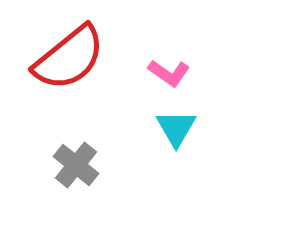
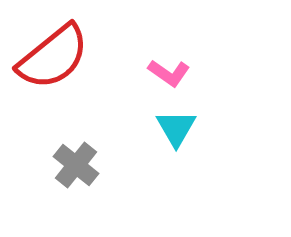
red semicircle: moved 16 px left, 1 px up
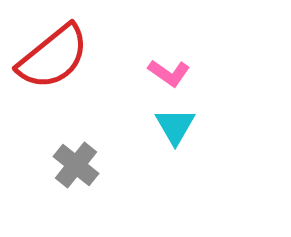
cyan triangle: moved 1 px left, 2 px up
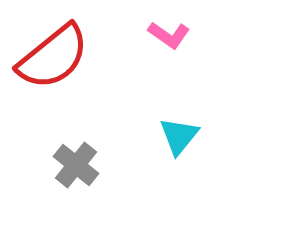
pink L-shape: moved 38 px up
cyan triangle: moved 4 px right, 10 px down; rotated 9 degrees clockwise
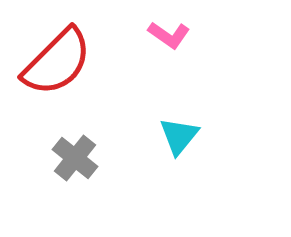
red semicircle: moved 4 px right, 5 px down; rotated 6 degrees counterclockwise
gray cross: moved 1 px left, 7 px up
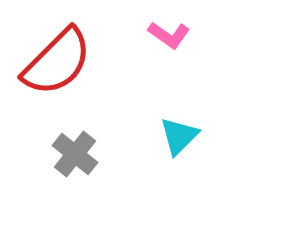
cyan triangle: rotated 6 degrees clockwise
gray cross: moved 4 px up
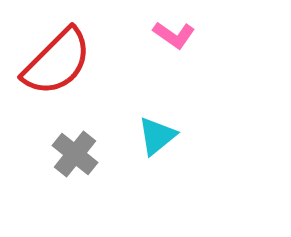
pink L-shape: moved 5 px right
cyan triangle: moved 22 px left; rotated 6 degrees clockwise
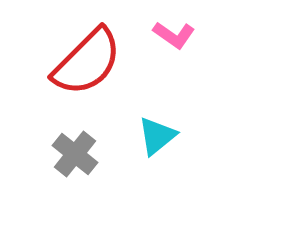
red semicircle: moved 30 px right
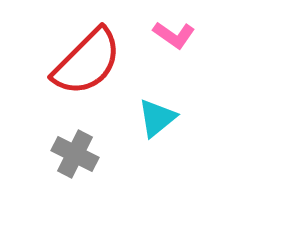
cyan triangle: moved 18 px up
gray cross: rotated 12 degrees counterclockwise
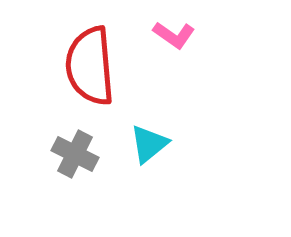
red semicircle: moved 3 px right, 4 px down; rotated 130 degrees clockwise
cyan triangle: moved 8 px left, 26 px down
